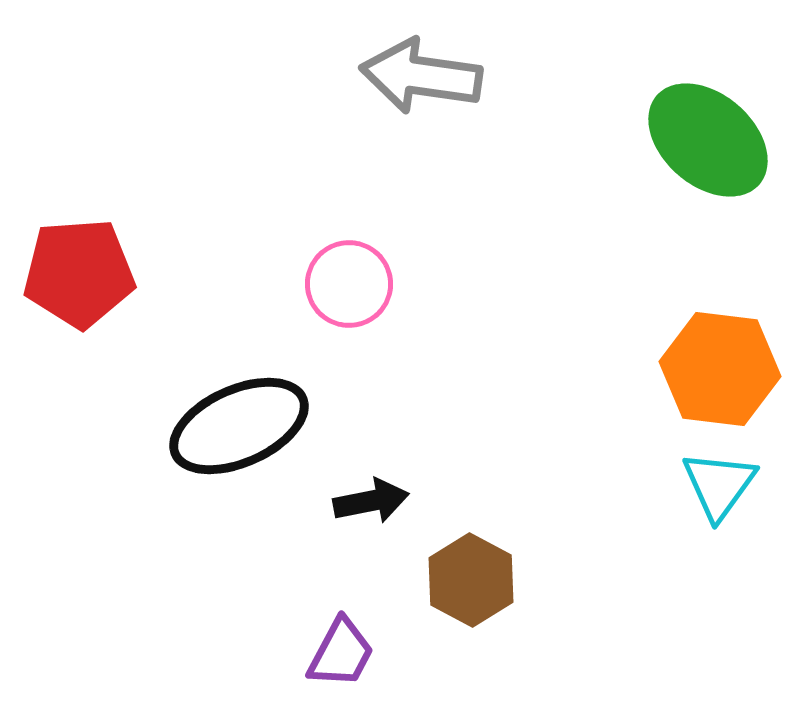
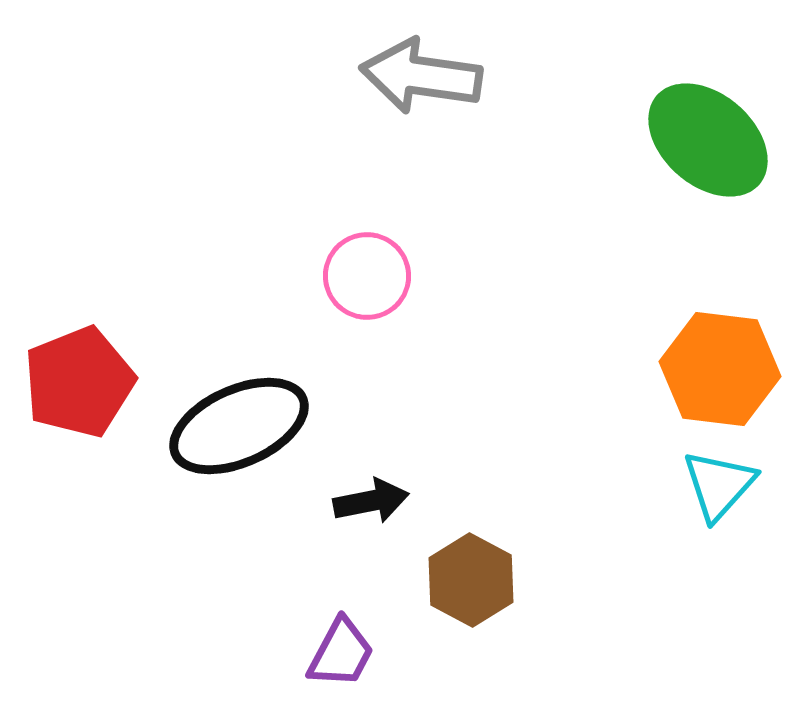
red pentagon: moved 109 px down; rotated 18 degrees counterclockwise
pink circle: moved 18 px right, 8 px up
cyan triangle: rotated 6 degrees clockwise
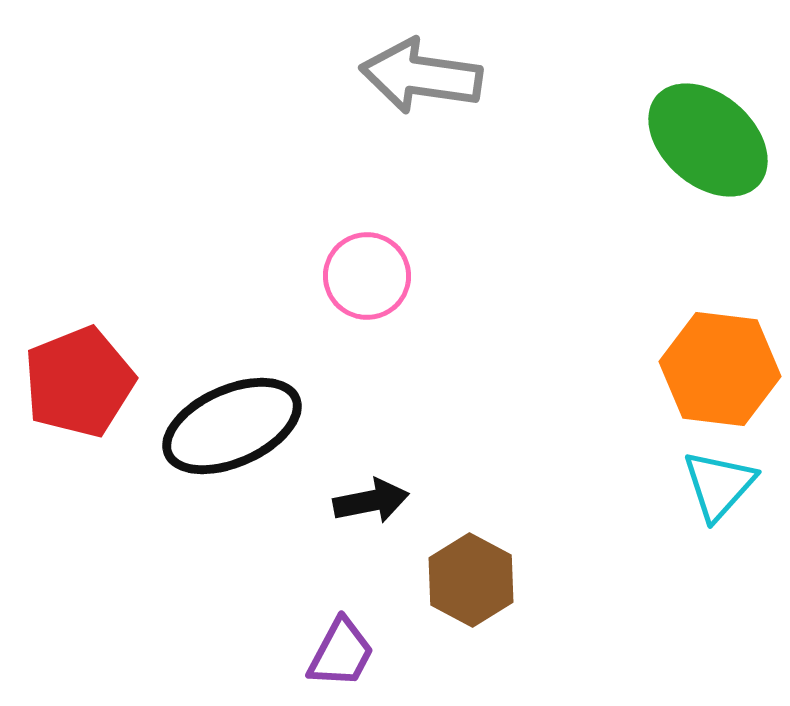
black ellipse: moved 7 px left
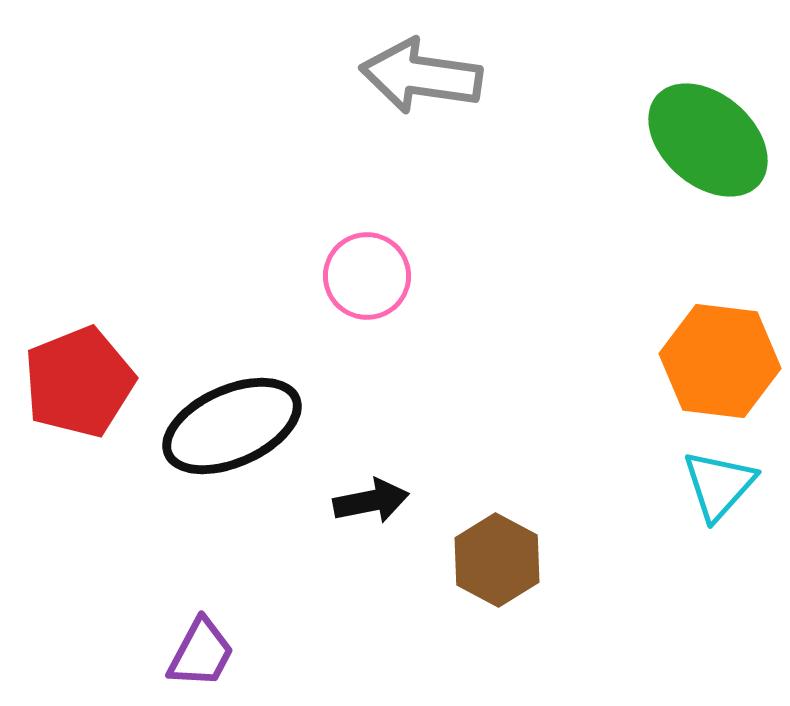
orange hexagon: moved 8 px up
brown hexagon: moved 26 px right, 20 px up
purple trapezoid: moved 140 px left
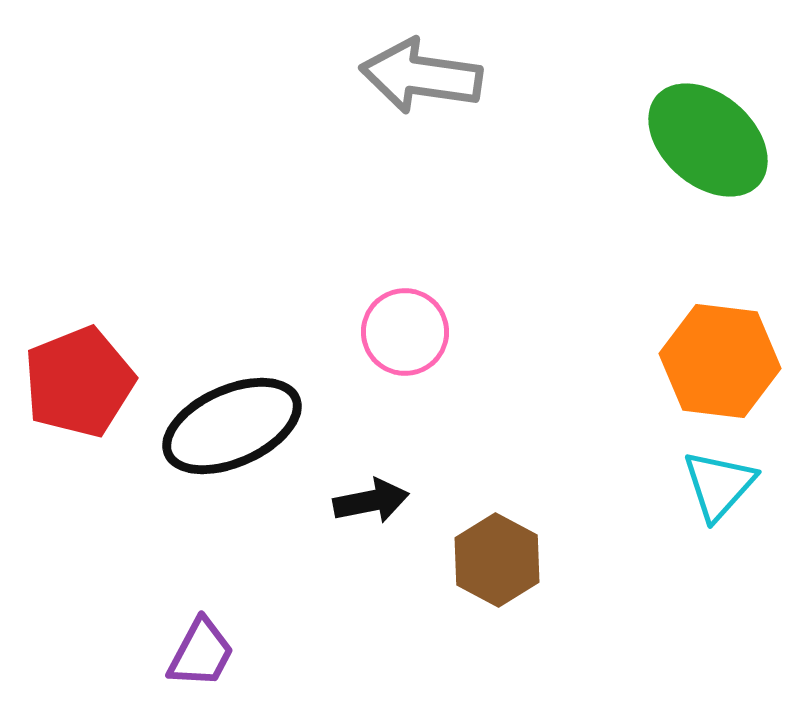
pink circle: moved 38 px right, 56 px down
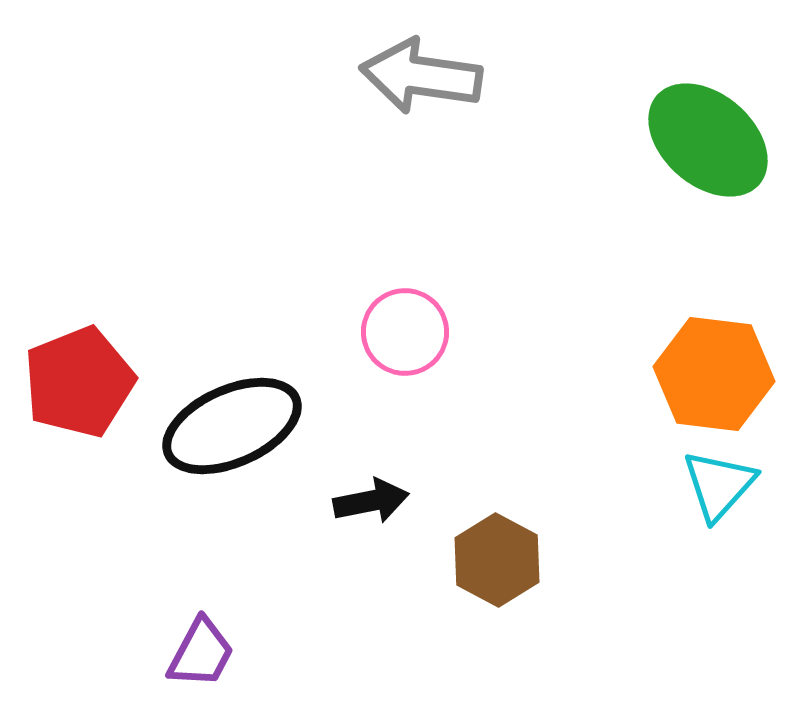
orange hexagon: moved 6 px left, 13 px down
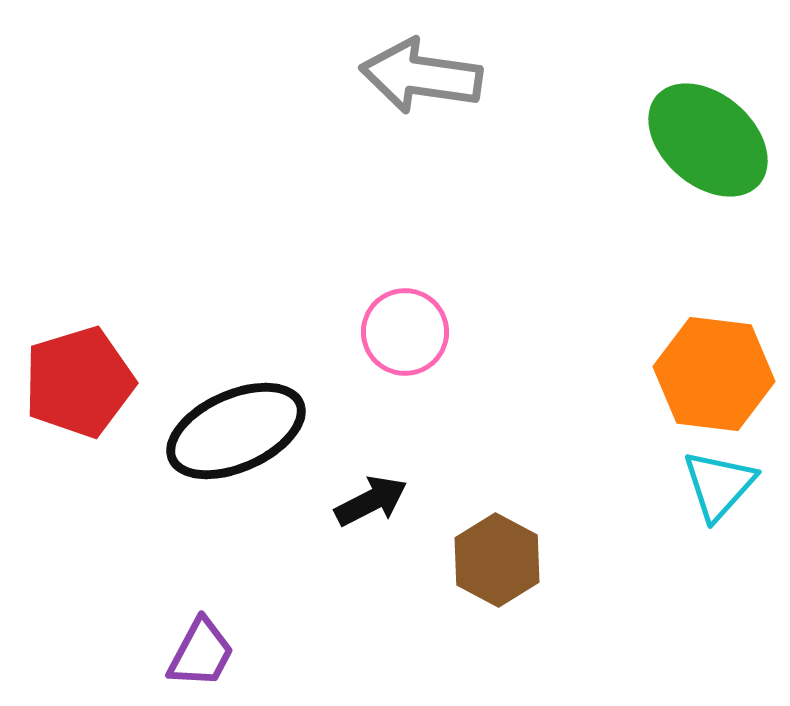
red pentagon: rotated 5 degrees clockwise
black ellipse: moved 4 px right, 5 px down
black arrow: rotated 16 degrees counterclockwise
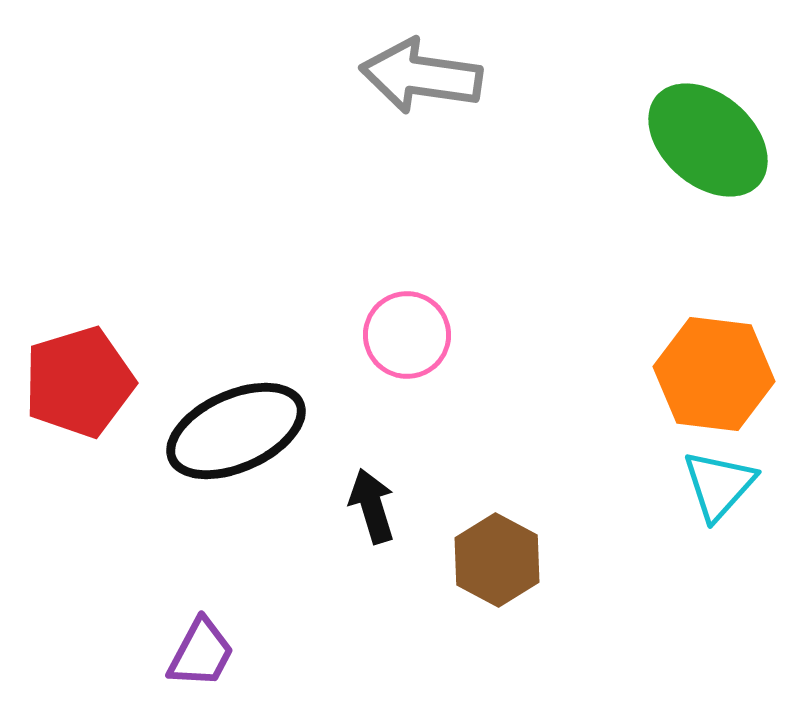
pink circle: moved 2 px right, 3 px down
black arrow: moved 1 px right, 5 px down; rotated 80 degrees counterclockwise
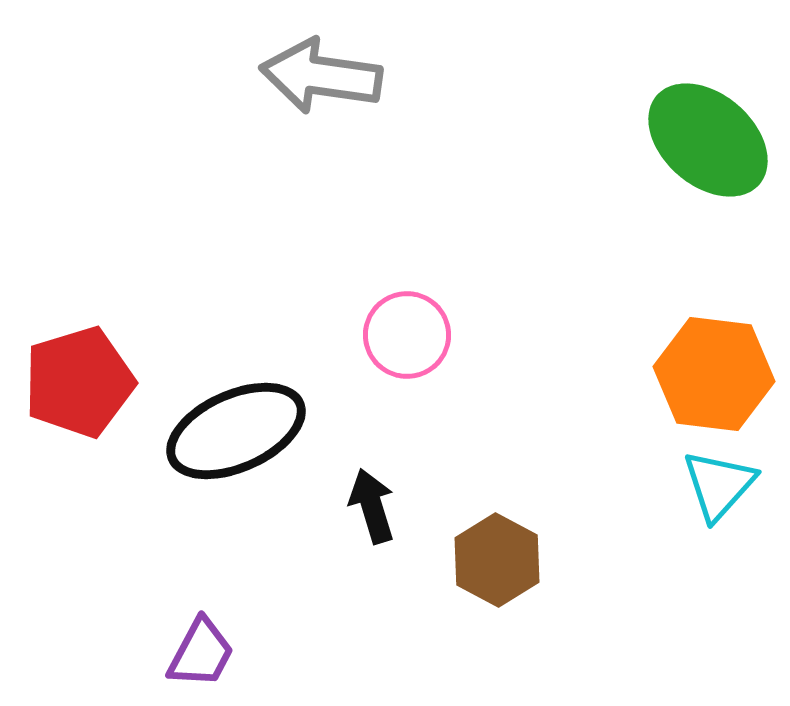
gray arrow: moved 100 px left
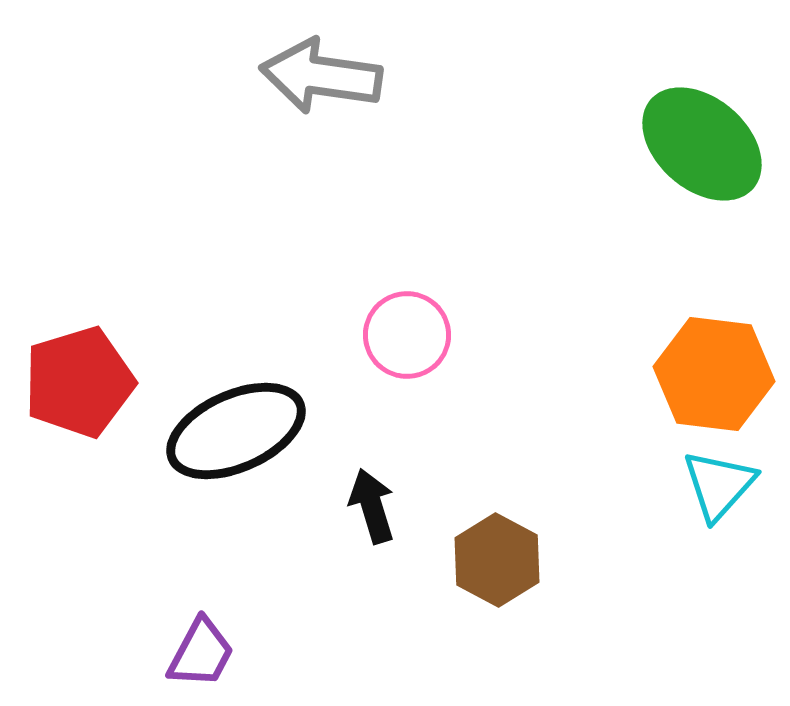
green ellipse: moved 6 px left, 4 px down
